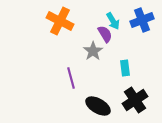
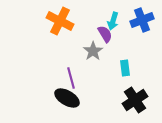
cyan arrow: rotated 48 degrees clockwise
black ellipse: moved 31 px left, 8 px up
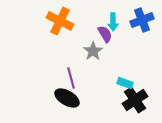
cyan arrow: moved 1 px down; rotated 18 degrees counterclockwise
cyan rectangle: moved 15 px down; rotated 63 degrees counterclockwise
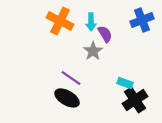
cyan arrow: moved 22 px left
purple line: rotated 40 degrees counterclockwise
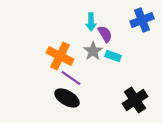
orange cross: moved 35 px down
cyan rectangle: moved 12 px left, 27 px up
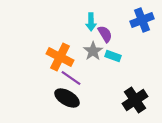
orange cross: moved 1 px down
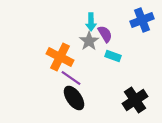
gray star: moved 4 px left, 10 px up
black ellipse: moved 7 px right; rotated 25 degrees clockwise
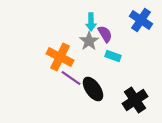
blue cross: moved 1 px left; rotated 35 degrees counterclockwise
black ellipse: moved 19 px right, 9 px up
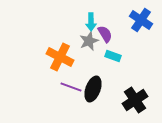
gray star: rotated 12 degrees clockwise
purple line: moved 9 px down; rotated 15 degrees counterclockwise
black ellipse: rotated 55 degrees clockwise
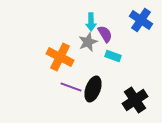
gray star: moved 1 px left, 1 px down
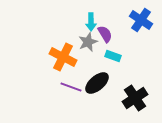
orange cross: moved 3 px right
black ellipse: moved 4 px right, 6 px up; rotated 30 degrees clockwise
black cross: moved 2 px up
